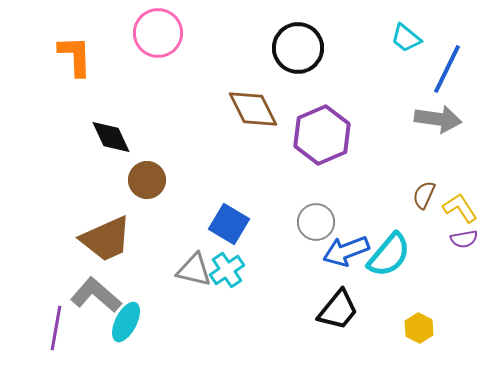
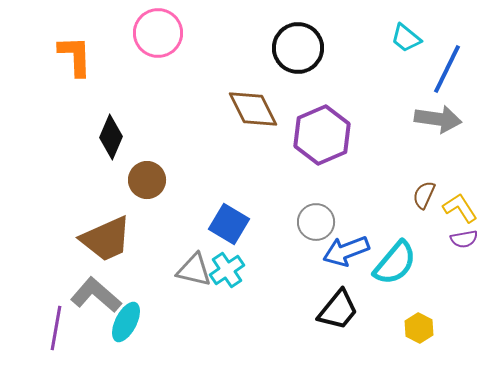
black diamond: rotated 48 degrees clockwise
cyan semicircle: moved 6 px right, 8 px down
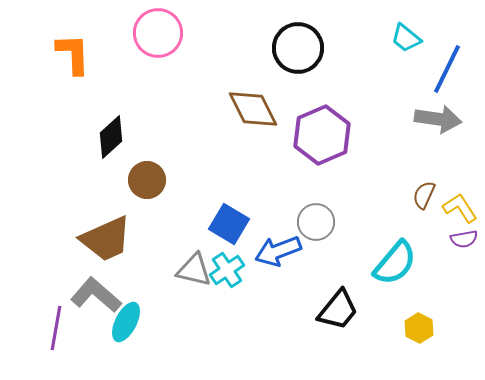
orange L-shape: moved 2 px left, 2 px up
black diamond: rotated 24 degrees clockwise
blue arrow: moved 68 px left
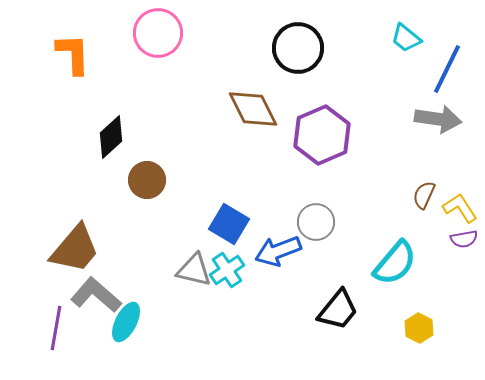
brown trapezoid: moved 31 px left, 10 px down; rotated 26 degrees counterclockwise
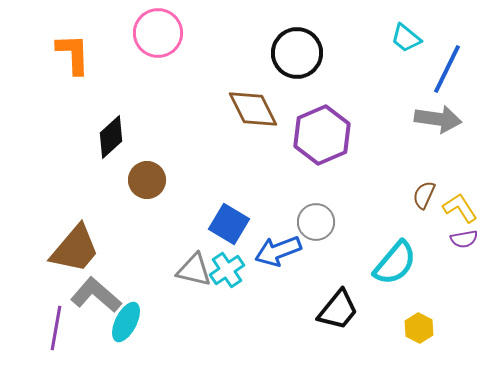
black circle: moved 1 px left, 5 px down
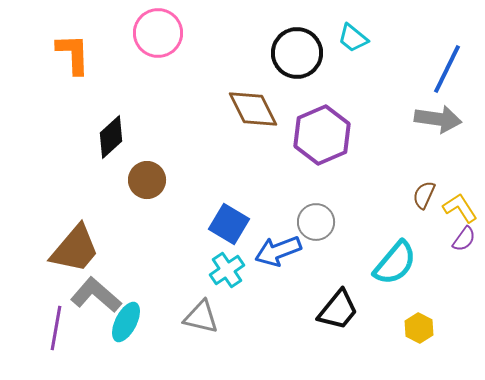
cyan trapezoid: moved 53 px left
purple semicircle: rotated 44 degrees counterclockwise
gray triangle: moved 7 px right, 47 px down
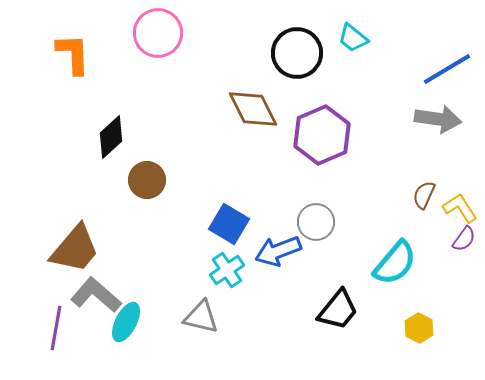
blue line: rotated 33 degrees clockwise
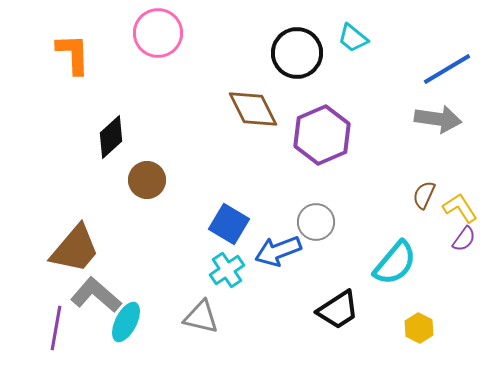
black trapezoid: rotated 18 degrees clockwise
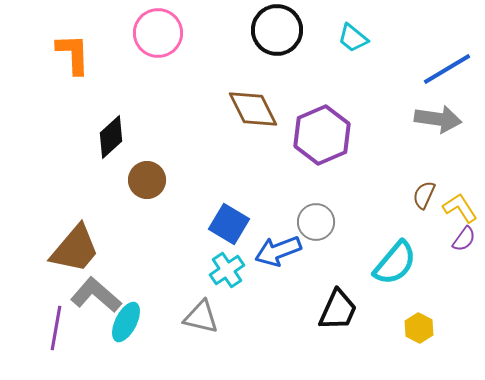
black circle: moved 20 px left, 23 px up
black trapezoid: rotated 33 degrees counterclockwise
